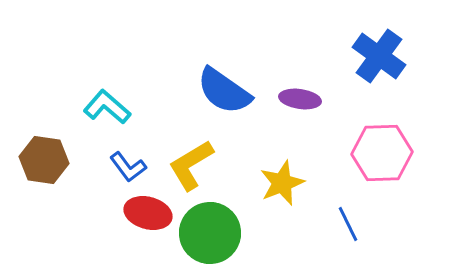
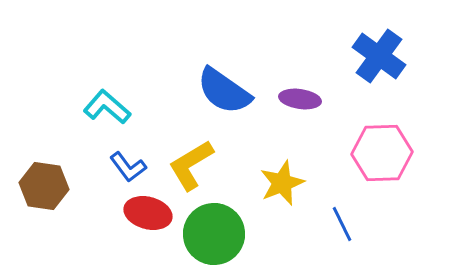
brown hexagon: moved 26 px down
blue line: moved 6 px left
green circle: moved 4 px right, 1 px down
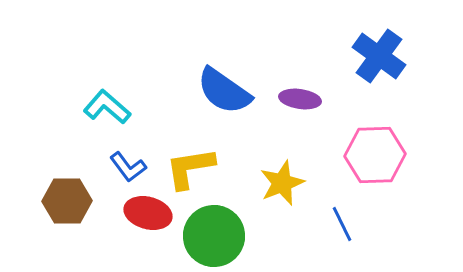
pink hexagon: moved 7 px left, 2 px down
yellow L-shape: moved 1 px left, 3 px down; rotated 22 degrees clockwise
brown hexagon: moved 23 px right, 15 px down; rotated 9 degrees counterclockwise
green circle: moved 2 px down
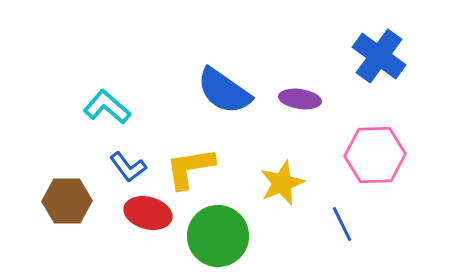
green circle: moved 4 px right
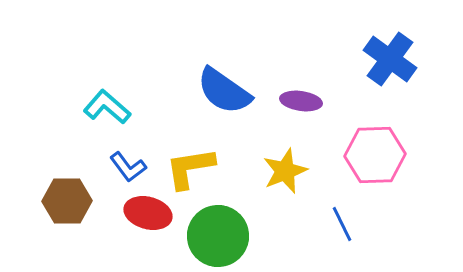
blue cross: moved 11 px right, 3 px down
purple ellipse: moved 1 px right, 2 px down
yellow star: moved 3 px right, 12 px up
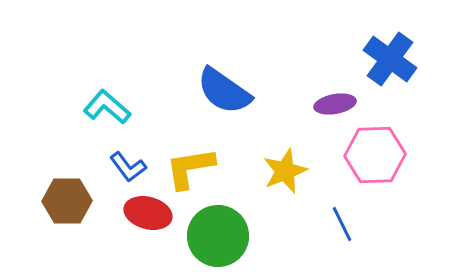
purple ellipse: moved 34 px right, 3 px down; rotated 18 degrees counterclockwise
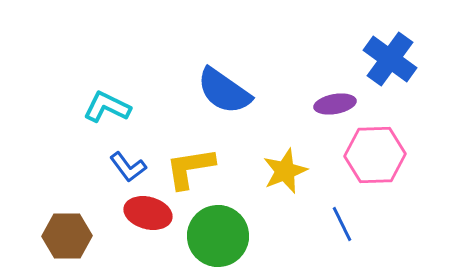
cyan L-shape: rotated 15 degrees counterclockwise
brown hexagon: moved 35 px down
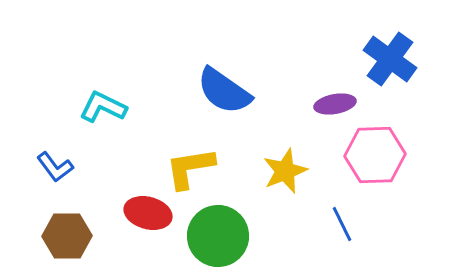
cyan L-shape: moved 4 px left
blue L-shape: moved 73 px left
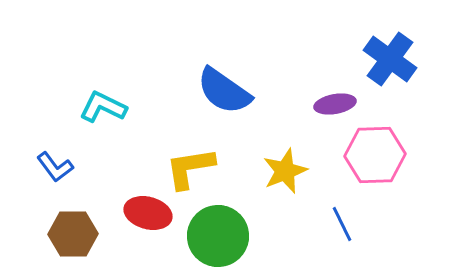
brown hexagon: moved 6 px right, 2 px up
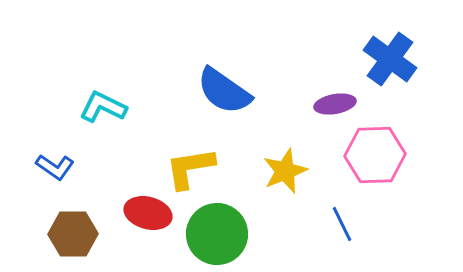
blue L-shape: rotated 18 degrees counterclockwise
green circle: moved 1 px left, 2 px up
